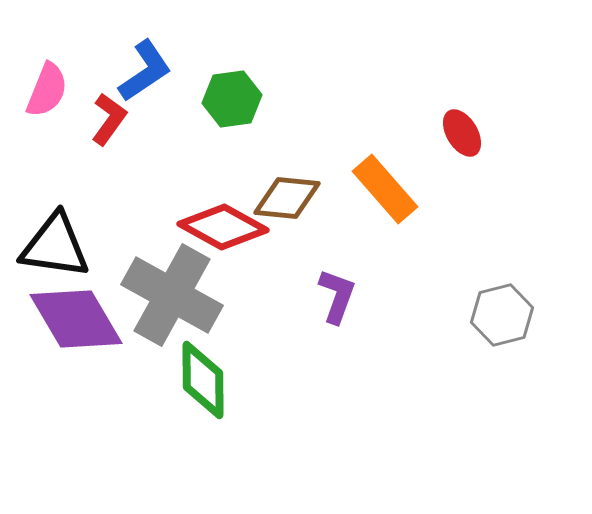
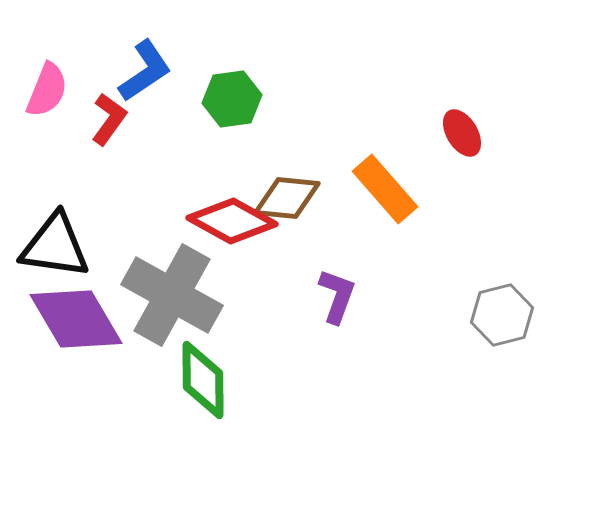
red diamond: moved 9 px right, 6 px up
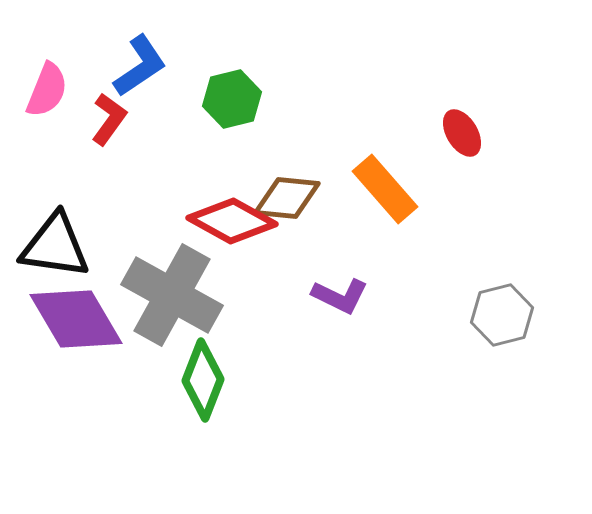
blue L-shape: moved 5 px left, 5 px up
green hexagon: rotated 6 degrees counterclockwise
purple L-shape: moved 3 px right; rotated 96 degrees clockwise
green diamond: rotated 22 degrees clockwise
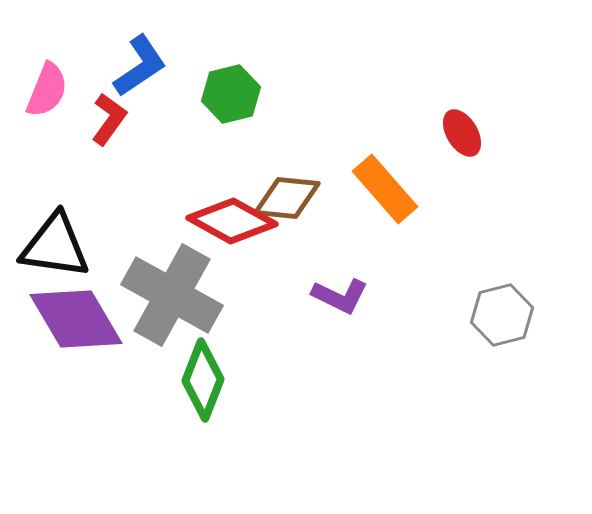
green hexagon: moved 1 px left, 5 px up
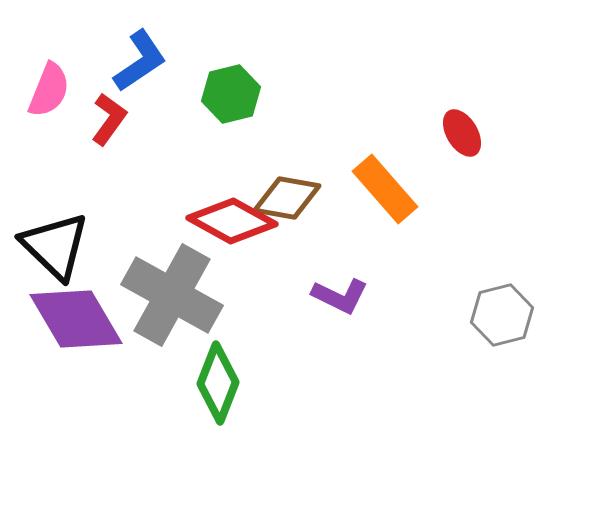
blue L-shape: moved 5 px up
pink semicircle: moved 2 px right
brown diamond: rotated 4 degrees clockwise
black triangle: rotated 36 degrees clockwise
green diamond: moved 15 px right, 3 px down
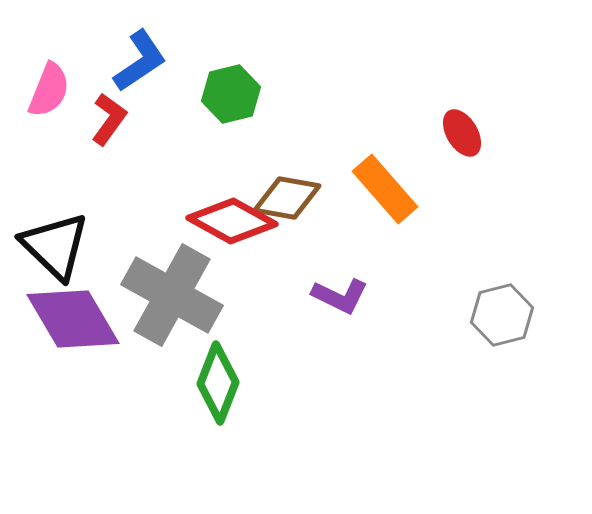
purple diamond: moved 3 px left
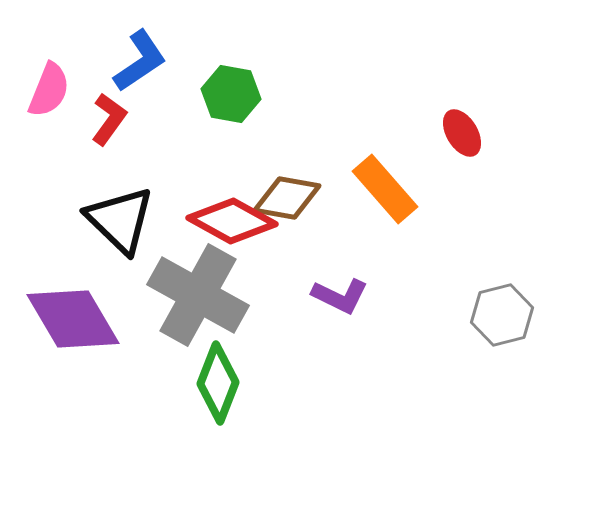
green hexagon: rotated 24 degrees clockwise
black triangle: moved 65 px right, 26 px up
gray cross: moved 26 px right
